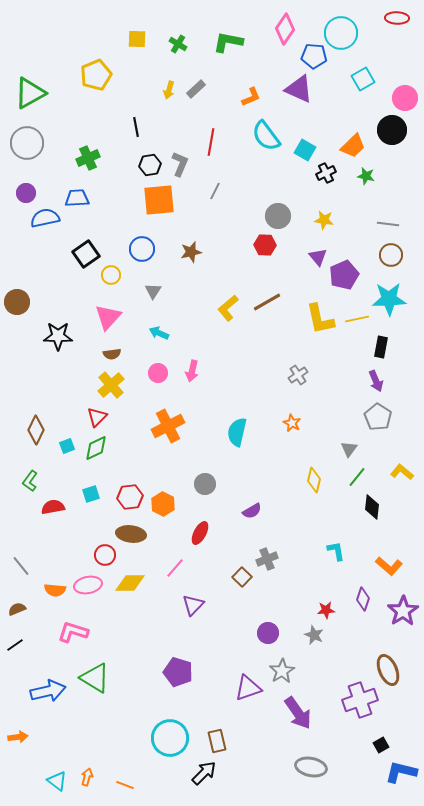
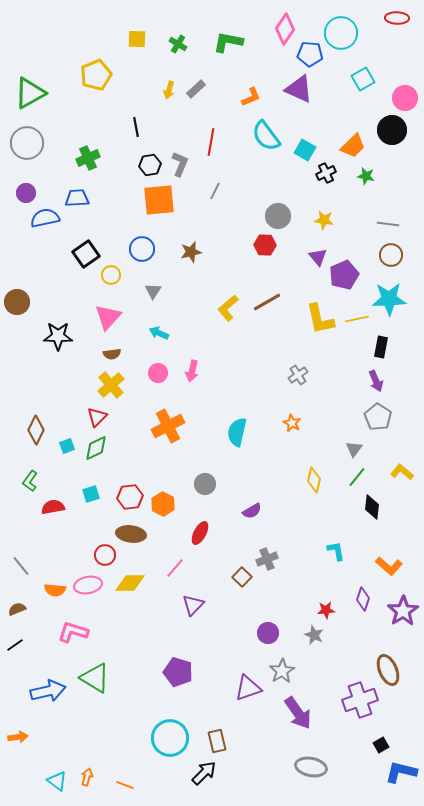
blue pentagon at (314, 56): moved 4 px left, 2 px up
gray triangle at (349, 449): moved 5 px right
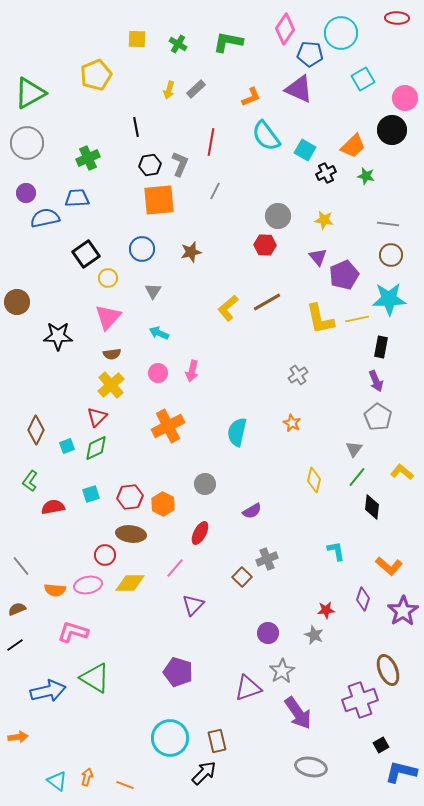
yellow circle at (111, 275): moved 3 px left, 3 px down
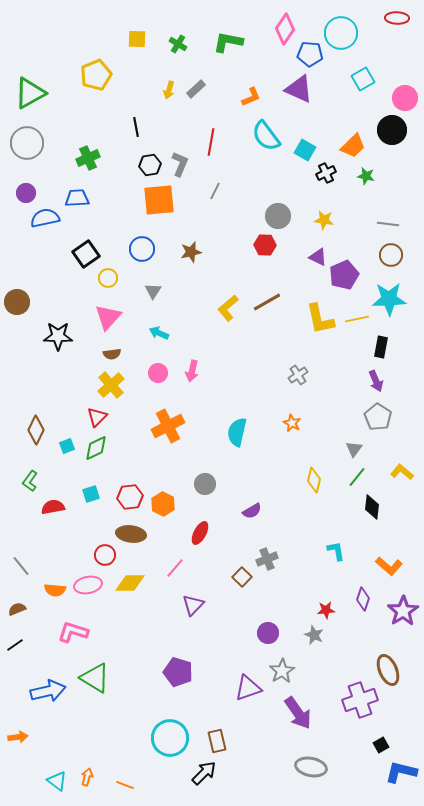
purple triangle at (318, 257): rotated 24 degrees counterclockwise
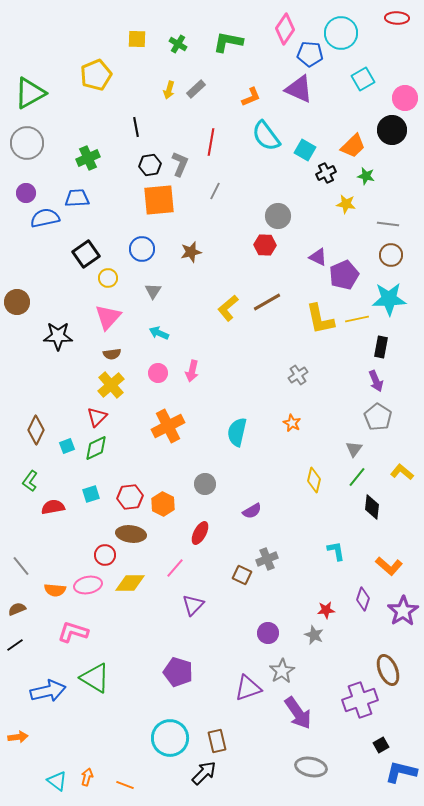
yellow star at (324, 220): moved 22 px right, 16 px up
brown square at (242, 577): moved 2 px up; rotated 18 degrees counterclockwise
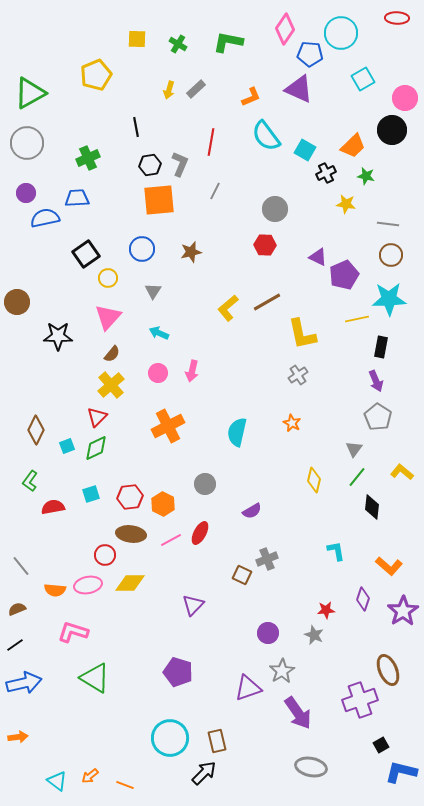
gray circle at (278, 216): moved 3 px left, 7 px up
yellow L-shape at (320, 319): moved 18 px left, 15 px down
brown semicircle at (112, 354): rotated 42 degrees counterclockwise
pink line at (175, 568): moved 4 px left, 28 px up; rotated 20 degrees clockwise
blue arrow at (48, 691): moved 24 px left, 8 px up
orange arrow at (87, 777): moved 3 px right, 1 px up; rotated 144 degrees counterclockwise
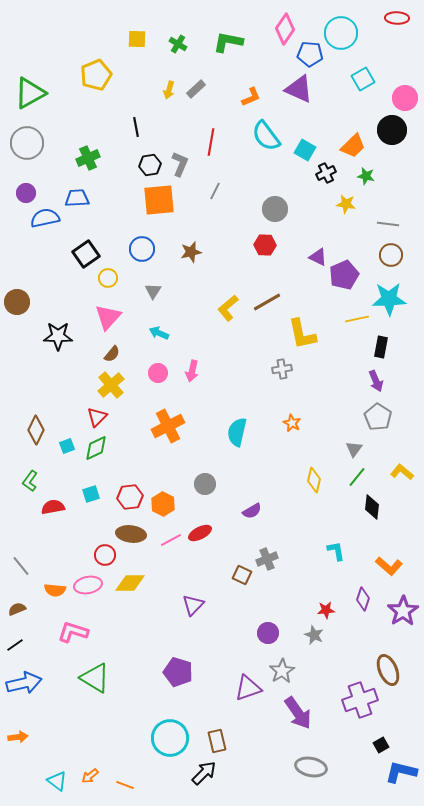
gray cross at (298, 375): moved 16 px left, 6 px up; rotated 24 degrees clockwise
red ellipse at (200, 533): rotated 35 degrees clockwise
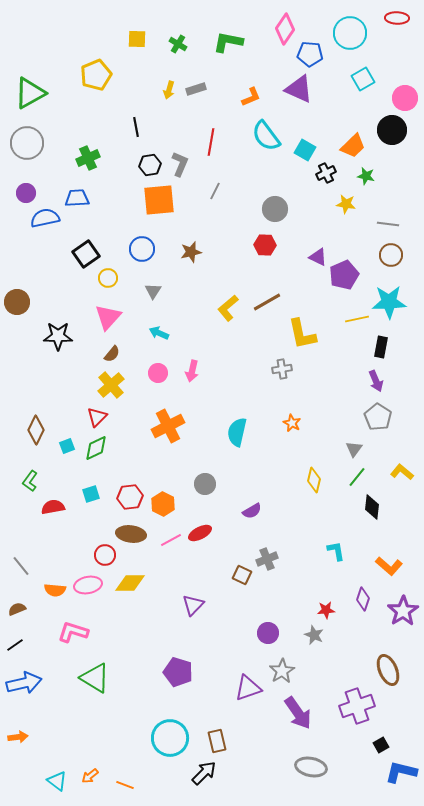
cyan circle at (341, 33): moved 9 px right
gray rectangle at (196, 89): rotated 24 degrees clockwise
cyan star at (389, 299): moved 3 px down
purple cross at (360, 700): moved 3 px left, 6 px down
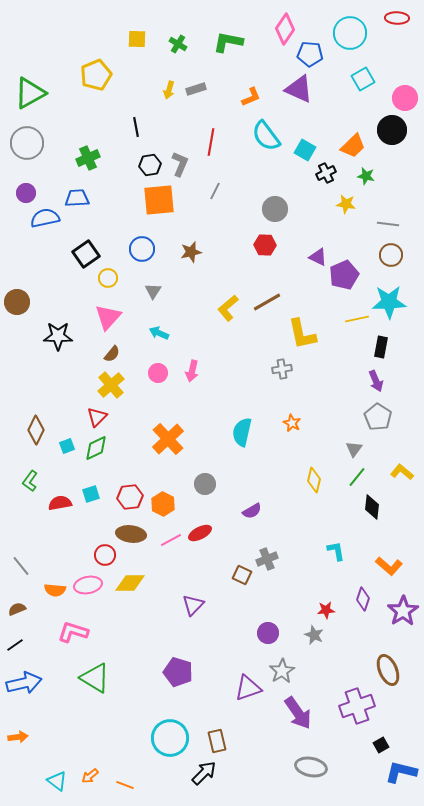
orange cross at (168, 426): moved 13 px down; rotated 16 degrees counterclockwise
cyan semicircle at (237, 432): moved 5 px right
red semicircle at (53, 507): moved 7 px right, 4 px up
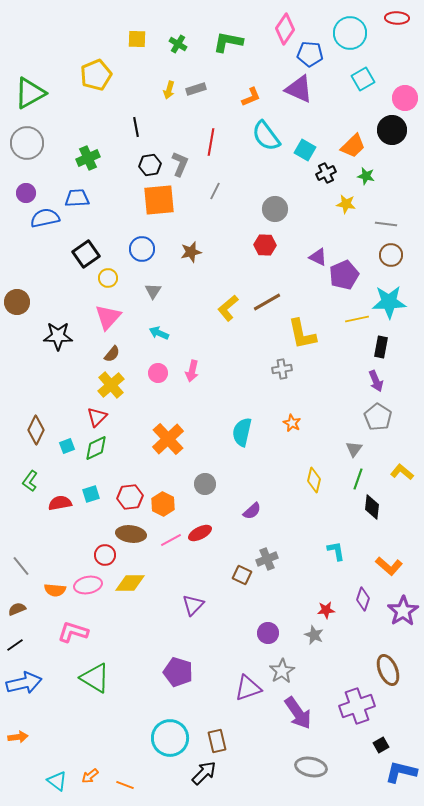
gray line at (388, 224): moved 2 px left
green line at (357, 477): moved 1 px right, 2 px down; rotated 20 degrees counterclockwise
purple semicircle at (252, 511): rotated 12 degrees counterclockwise
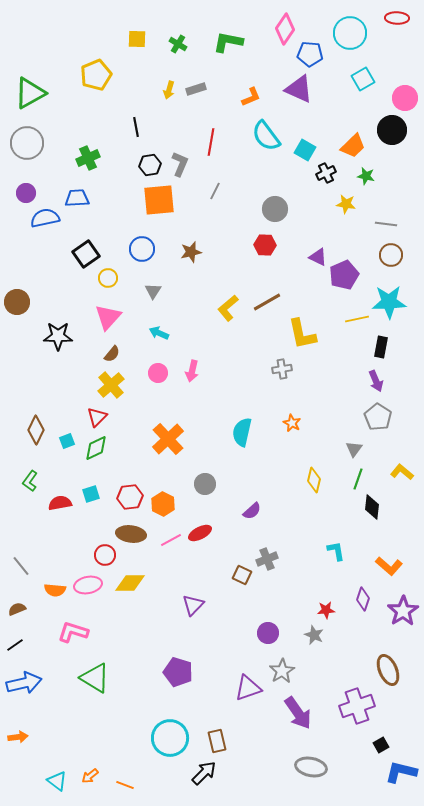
cyan square at (67, 446): moved 5 px up
